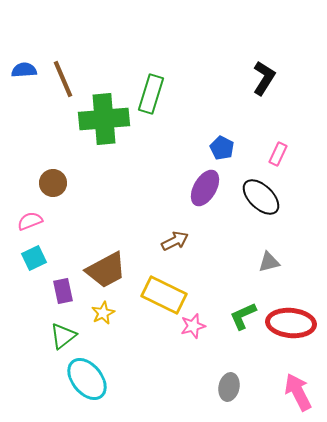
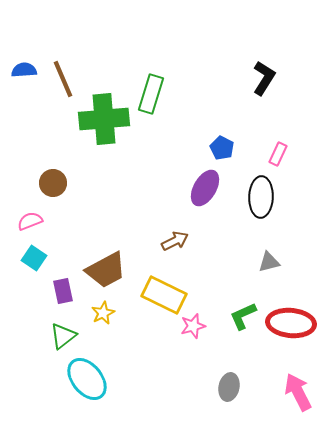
black ellipse: rotated 48 degrees clockwise
cyan square: rotated 30 degrees counterclockwise
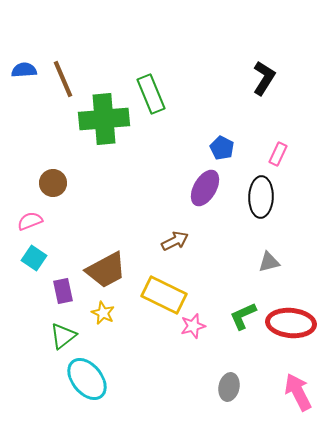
green rectangle: rotated 39 degrees counterclockwise
yellow star: rotated 20 degrees counterclockwise
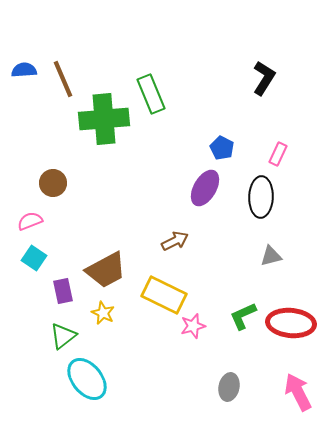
gray triangle: moved 2 px right, 6 px up
